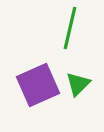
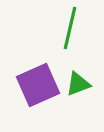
green triangle: rotated 24 degrees clockwise
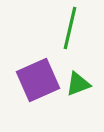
purple square: moved 5 px up
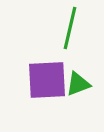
purple square: moved 9 px right; rotated 21 degrees clockwise
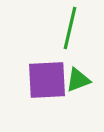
green triangle: moved 4 px up
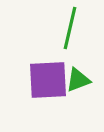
purple square: moved 1 px right
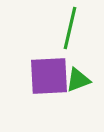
purple square: moved 1 px right, 4 px up
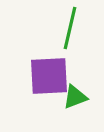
green triangle: moved 3 px left, 17 px down
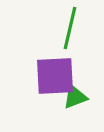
purple square: moved 6 px right
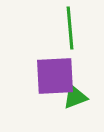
green line: rotated 18 degrees counterclockwise
